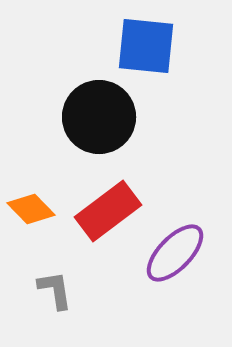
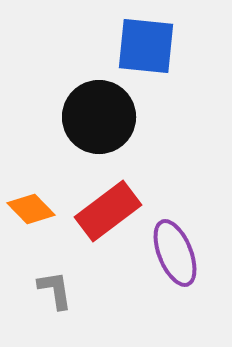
purple ellipse: rotated 66 degrees counterclockwise
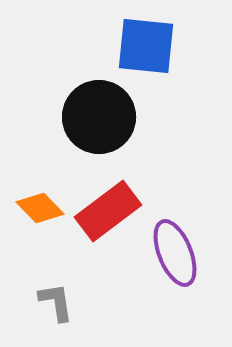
orange diamond: moved 9 px right, 1 px up
gray L-shape: moved 1 px right, 12 px down
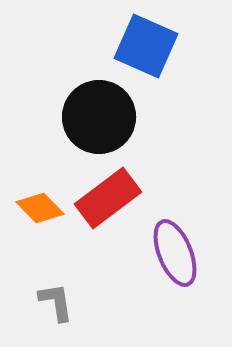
blue square: rotated 18 degrees clockwise
red rectangle: moved 13 px up
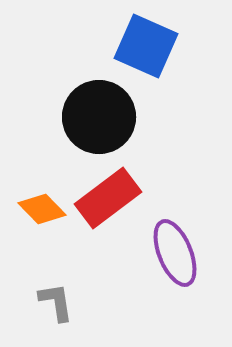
orange diamond: moved 2 px right, 1 px down
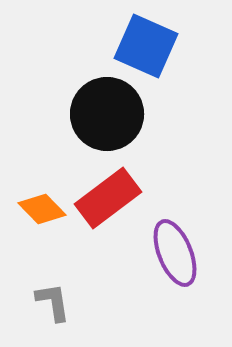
black circle: moved 8 px right, 3 px up
gray L-shape: moved 3 px left
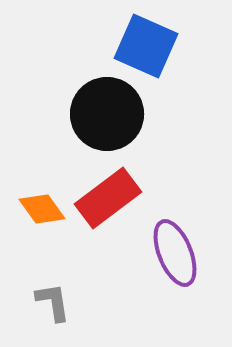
orange diamond: rotated 9 degrees clockwise
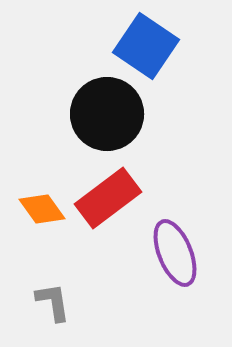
blue square: rotated 10 degrees clockwise
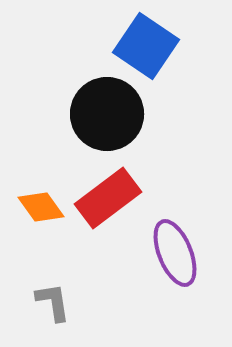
orange diamond: moved 1 px left, 2 px up
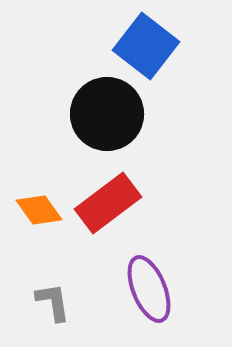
blue square: rotated 4 degrees clockwise
red rectangle: moved 5 px down
orange diamond: moved 2 px left, 3 px down
purple ellipse: moved 26 px left, 36 px down
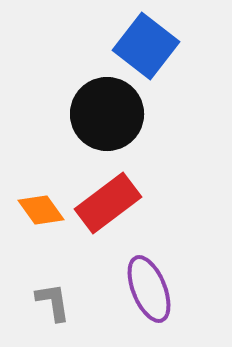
orange diamond: moved 2 px right
